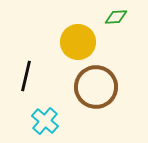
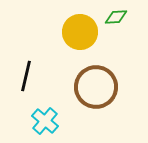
yellow circle: moved 2 px right, 10 px up
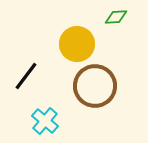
yellow circle: moved 3 px left, 12 px down
black line: rotated 24 degrees clockwise
brown circle: moved 1 px left, 1 px up
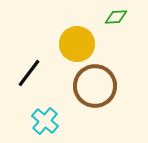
black line: moved 3 px right, 3 px up
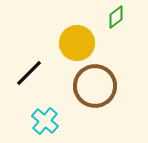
green diamond: rotated 35 degrees counterclockwise
yellow circle: moved 1 px up
black line: rotated 8 degrees clockwise
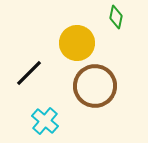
green diamond: rotated 40 degrees counterclockwise
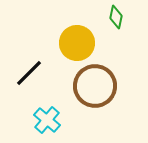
cyan cross: moved 2 px right, 1 px up
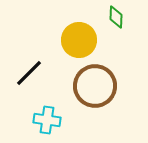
green diamond: rotated 10 degrees counterclockwise
yellow circle: moved 2 px right, 3 px up
cyan cross: rotated 32 degrees counterclockwise
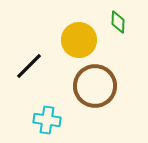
green diamond: moved 2 px right, 5 px down
black line: moved 7 px up
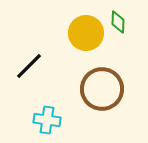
yellow circle: moved 7 px right, 7 px up
brown circle: moved 7 px right, 3 px down
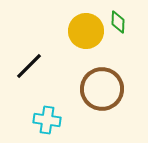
yellow circle: moved 2 px up
